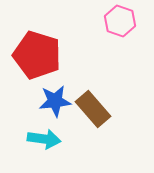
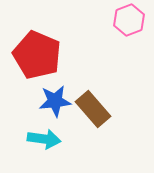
pink hexagon: moved 9 px right, 1 px up; rotated 20 degrees clockwise
red pentagon: rotated 6 degrees clockwise
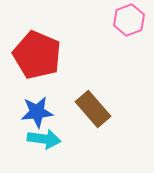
blue star: moved 18 px left, 11 px down
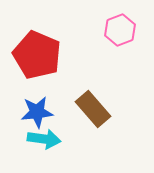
pink hexagon: moved 9 px left, 10 px down
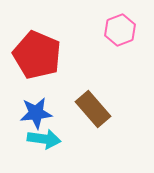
blue star: moved 1 px left, 1 px down
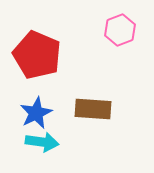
brown rectangle: rotated 45 degrees counterclockwise
blue star: rotated 20 degrees counterclockwise
cyan arrow: moved 2 px left, 3 px down
